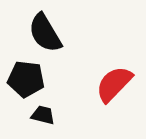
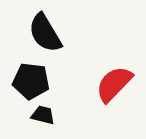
black pentagon: moved 5 px right, 2 px down
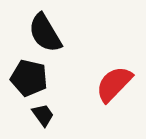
black pentagon: moved 2 px left, 3 px up; rotated 6 degrees clockwise
black trapezoid: rotated 40 degrees clockwise
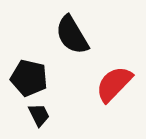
black semicircle: moved 27 px right, 2 px down
black trapezoid: moved 4 px left; rotated 10 degrees clockwise
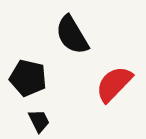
black pentagon: moved 1 px left
black trapezoid: moved 6 px down
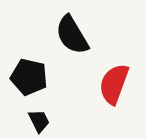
black pentagon: moved 1 px right, 1 px up
red semicircle: rotated 24 degrees counterclockwise
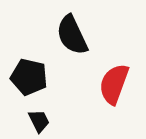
black semicircle: rotated 6 degrees clockwise
